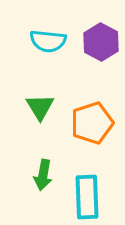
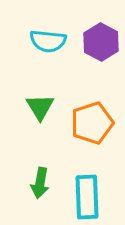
green arrow: moved 3 px left, 8 px down
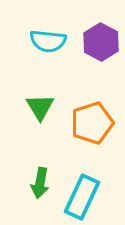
cyan rectangle: moved 5 px left; rotated 27 degrees clockwise
